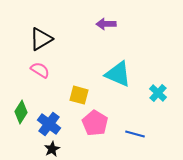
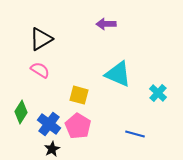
pink pentagon: moved 17 px left, 3 px down
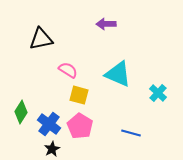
black triangle: rotated 20 degrees clockwise
pink semicircle: moved 28 px right
pink pentagon: moved 2 px right
blue line: moved 4 px left, 1 px up
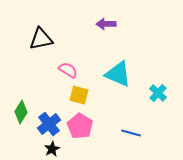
blue cross: rotated 15 degrees clockwise
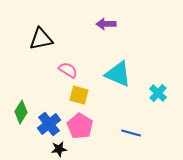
black star: moved 7 px right; rotated 21 degrees clockwise
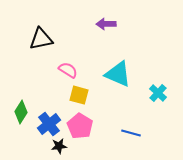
black star: moved 3 px up
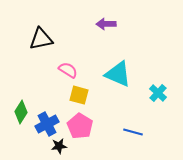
blue cross: moved 2 px left; rotated 10 degrees clockwise
blue line: moved 2 px right, 1 px up
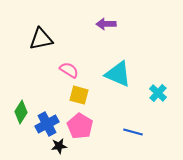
pink semicircle: moved 1 px right
